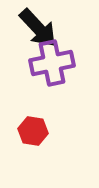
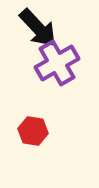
purple cross: moved 5 px right; rotated 18 degrees counterclockwise
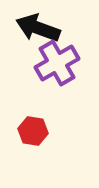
black arrow: rotated 153 degrees clockwise
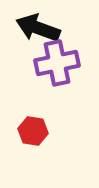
purple cross: rotated 18 degrees clockwise
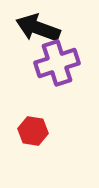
purple cross: rotated 6 degrees counterclockwise
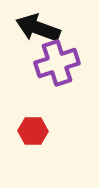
red hexagon: rotated 8 degrees counterclockwise
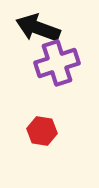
red hexagon: moved 9 px right; rotated 8 degrees clockwise
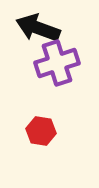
red hexagon: moved 1 px left
